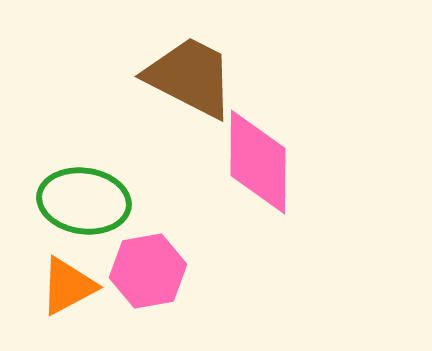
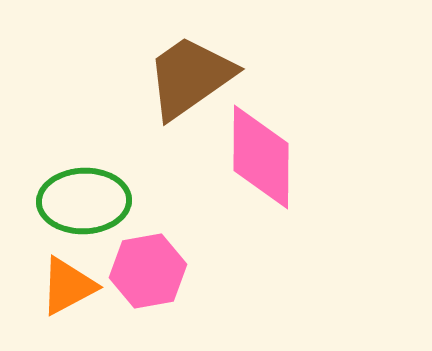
brown trapezoid: rotated 62 degrees counterclockwise
pink diamond: moved 3 px right, 5 px up
green ellipse: rotated 10 degrees counterclockwise
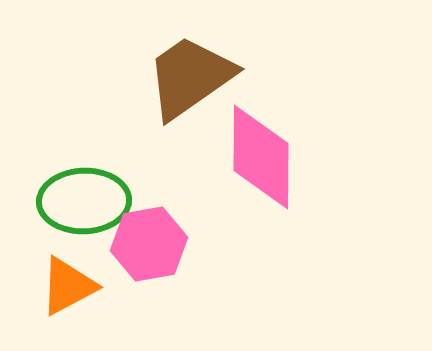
pink hexagon: moved 1 px right, 27 px up
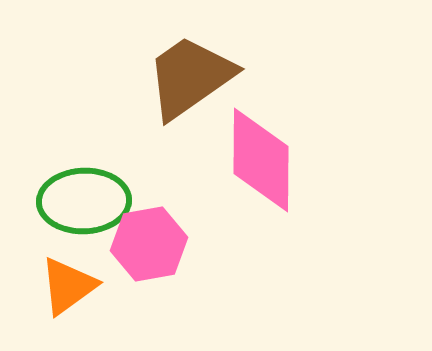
pink diamond: moved 3 px down
orange triangle: rotated 8 degrees counterclockwise
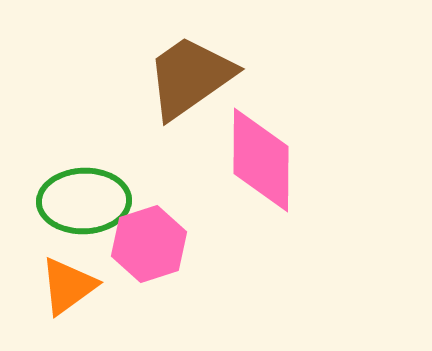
pink hexagon: rotated 8 degrees counterclockwise
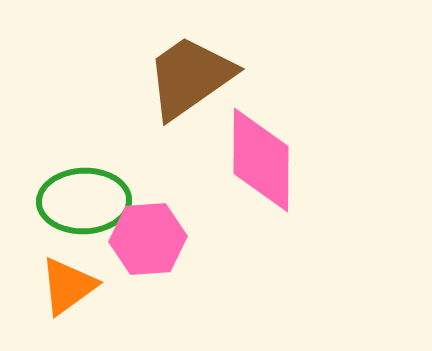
pink hexagon: moved 1 px left, 5 px up; rotated 14 degrees clockwise
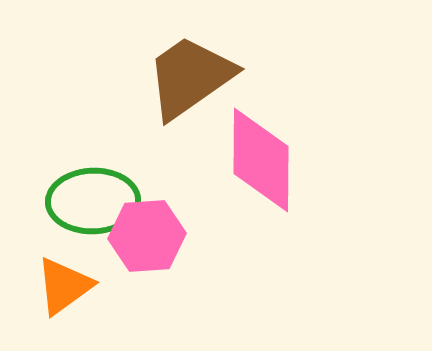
green ellipse: moved 9 px right
pink hexagon: moved 1 px left, 3 px up
orange triangle: moved 4 px left
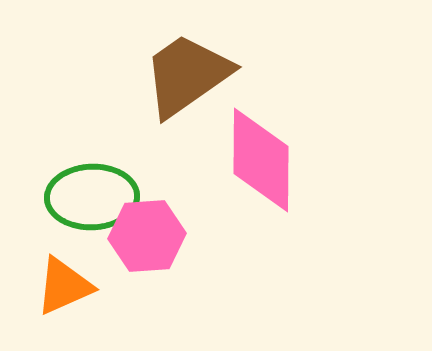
brown trapezoid: moved 3 px left, 2 px up
green ellipse: moved 1 px left, 4 px up
orange triangle: rotated 12 degrees clockwise
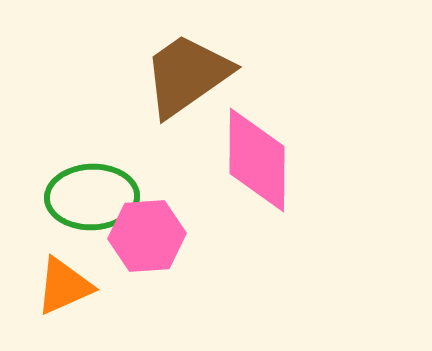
pink diamond: moved 4 px left
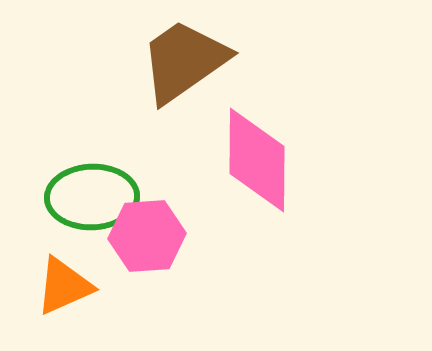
brown trapezoid: moved 3 px left, 14 px up
